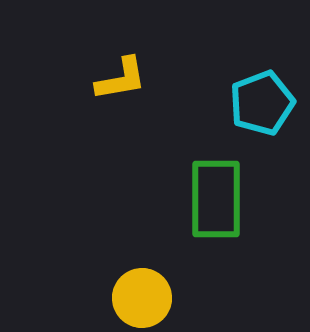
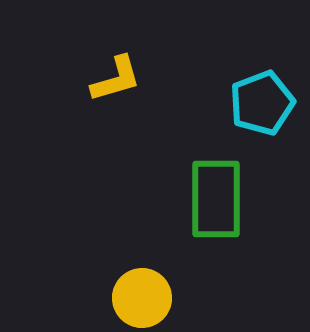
yellow L-shape: moved 5 px left; rotated 6 degrees counterclockwise
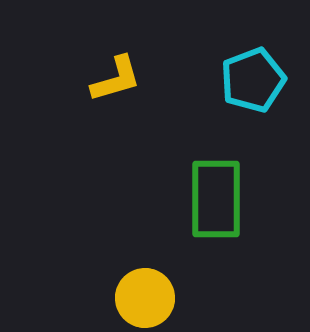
cyan pentagon: moved 9 px left, 23 px up
yellow circle: moved 3 px right
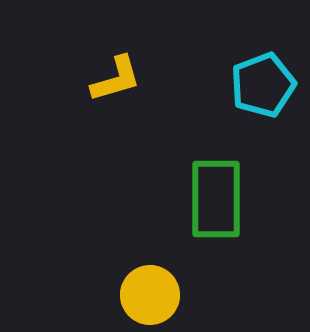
cyan pentagon: moved 10 px right, 5 px down
yellow circle: moved 5 px right, 3 px up
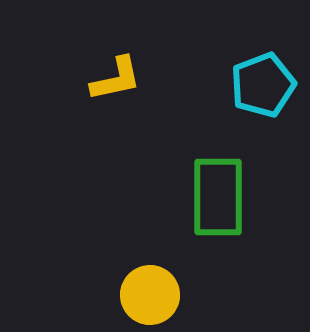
yellow L-shape: rotated 4 degrees clockwise
green rectangle: moved 2 px right, 2 px up
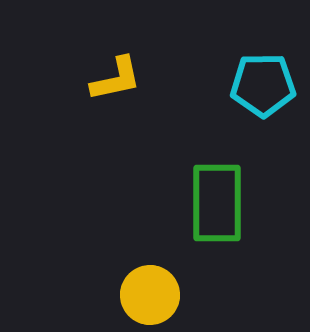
cyan pentagon: rotated 20 degrees clockwise
green rectangle: moved 1 px left, 6 px down
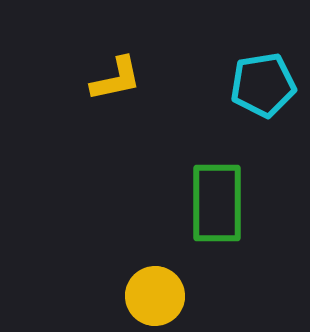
cyan pentagon: rotated 8 degrees counterclockwise
yellow circle: moved 5 px right, 1 px down
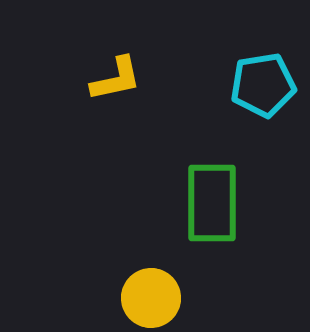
green rectangle: moved 5 px left
yellow circle: moved 4 px left, 2 px down
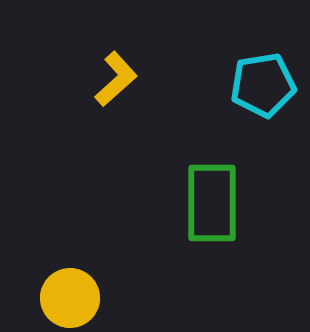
yellow L-shape: rotated 30 degrees counterclockwise
yellow circle: moved 81 px left
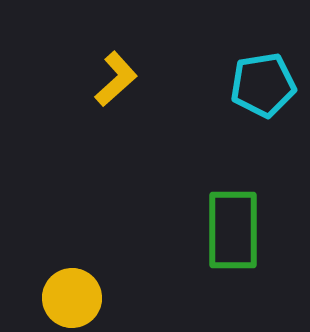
green rectangle: moved 21 px right, 27 px down
yellow circle: moved 2 px right
